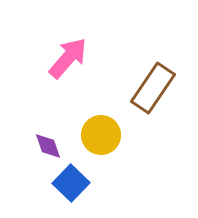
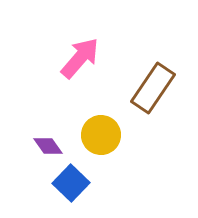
pink arrow: moved 12 px right
purple diamond: rotated 16 degrees counterclockwise
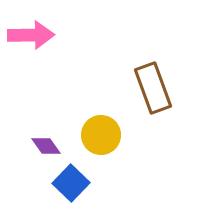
pink arrow: moved 49 px left, 23 px up; rotated 48 degrees clockwise
brown rectangle: rotated 54 degrees counterclockwise
purple diamond: moved 2 px left
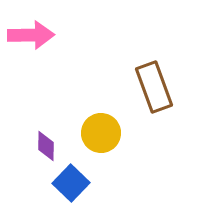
brown rectangle: moved 1 px right, 1 px up
yellow circle: moved 2 px up
purple diamond: rotated 36 degrees clockwise
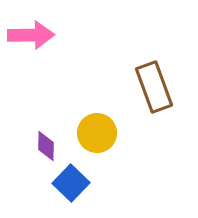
yellow circle: moved 4 px left
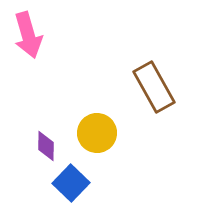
pink arrow: moved 3 px left; rotated 75 degrees clockwise
brown rectangle: rotated 9 degrees counterclockwise
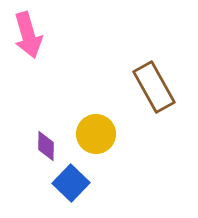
yellow circle: moved 1 px left, 1 px down
